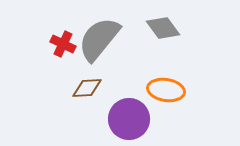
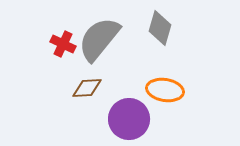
gray diamond: moved 3 px left; rotated 52 degrees clockwise
orange ellipse: moved 1 px left
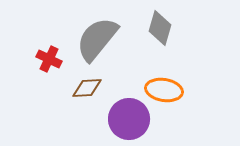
gray semicircle: moved 2 px left
red cross: moved 14 px left, 15 px down
orange ellipse: moved 1 px left
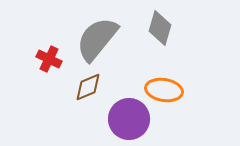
brown diamond: moved 1 px right, 1 px up; rotated 20 degrees counterclockwise
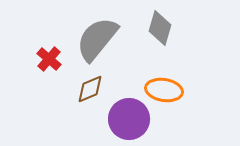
red cross: rotated 15 degrees clockwise
brown diamond: moved 2 px right, 2 px down
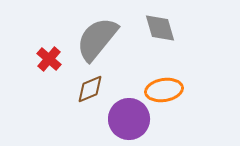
gray diamond: rotated 32 degrees counterclockwise
orange ellipse: rotated 18 degrees counterclockwise
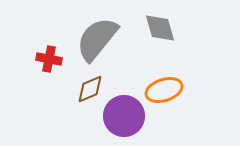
red cross: rotated 30 degrees counterclockwise
orange ellipse: rotated 9 degrees counterclockwise
purple circle: moved 5 px left, 3 px up
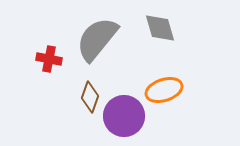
brown diamond: moved 8 px down; rotated 48 degrees counterclockwise
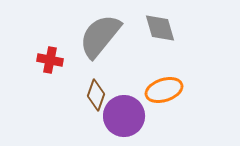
gray semicircle: moved 3 px right, 3 px up
red cross: moved 1 px right, 1 px down
brown diamond: moved 6 px right, 2 px up
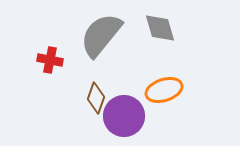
gray semicircle: moved 1 px right, 1 px up
brown diamond: moved 3 px down
